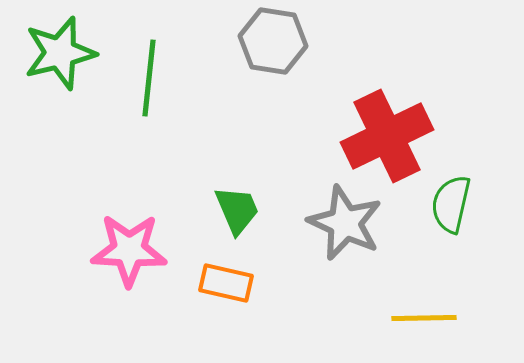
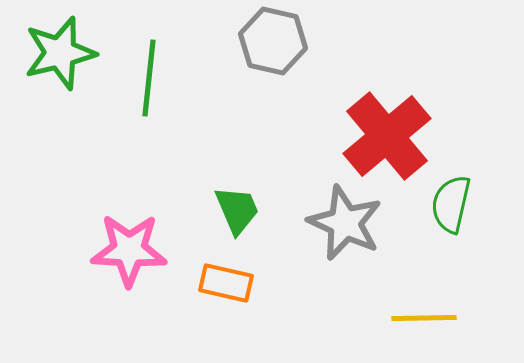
gray hexagon: rotated 4 degrees clockwise
red cross: rotated 14 degrees counterclockwise
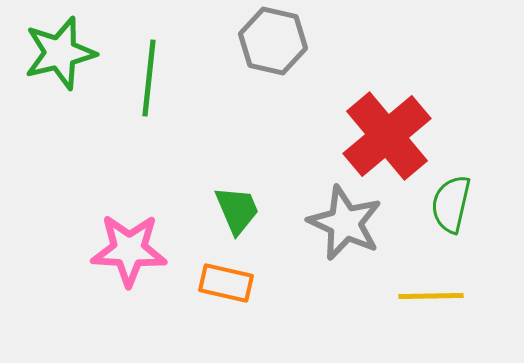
yellow line: moved 7 px right, 22 px up
